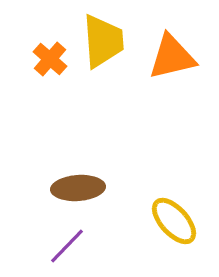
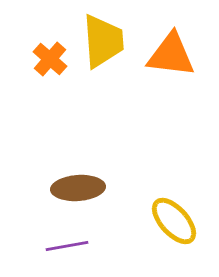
orange triangle: moved 1 px left, 2 px up; rotated 20 degrees clockwise
purple line: rotated 36 degrees clockwise
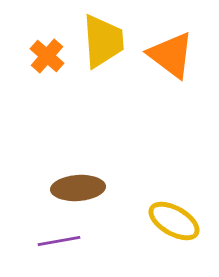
orange triangle: rotated 30 degrees clockwise
orange cross: moved 3 px left, 3 px up
yellow ellipse: rotated 18 degrees counterclockwise
purple line: moved 8 px left, 5 px up
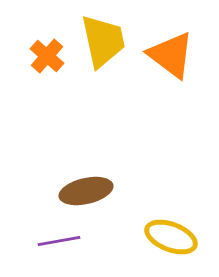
yellow trapezoid: rotated 8 degrees counterclockwise
brown ellipse: moved 8 px right, 3 px down; rotated 9 degrees counterclockwise
yellow ellipse: moved 3 px left, 16 px down; rotated 9 degrees counterclockwise
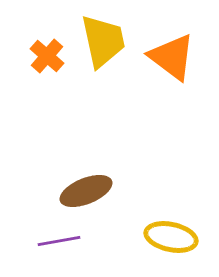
orange triangle: moved 1 px right, 2 px down
brown ellipse: rotated 9 degrees counterclockwise
yellow ellipse: rotated 9 degrees counterclockwise
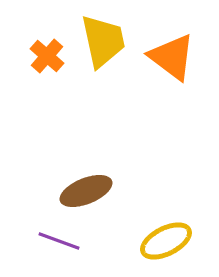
yellow ellipse: moved 5 px left, 4 px down; rotated 39 degrees counterclockwise
purple line: rotated 30 degrees clockwise
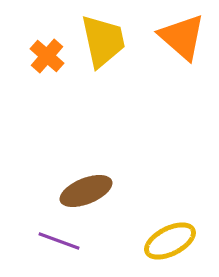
orange triangle: moved 10 px right, 20 px up; rotated 4 degrees clockwise
yellow ellipse: moved 4 px right
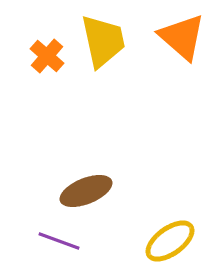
yellow ellipse: rotated 9 degrees counterclockwise
